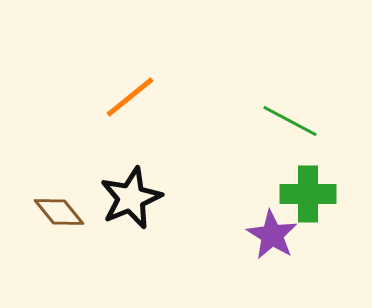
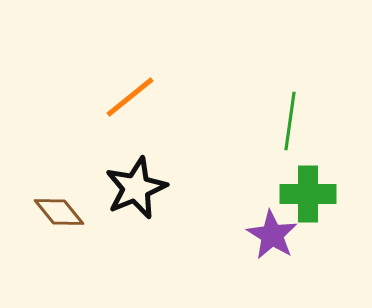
green line: rotated 70 degrees clockwise
black star: moved 5 px right, 10 px up
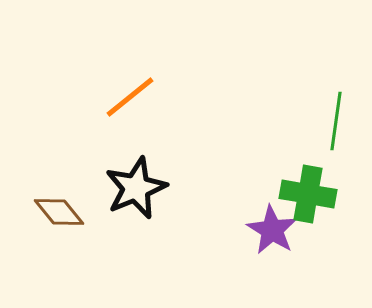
green line: moved 46 px right
green cross: rotated 10 degrees clockwise
purple star: moved 5 px up
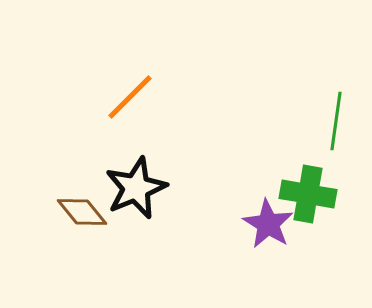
orange line: rotated 6 degrees counterclockwise
brown diamond: moved 23 px right
purple star: moved 4 px left, 6 px up
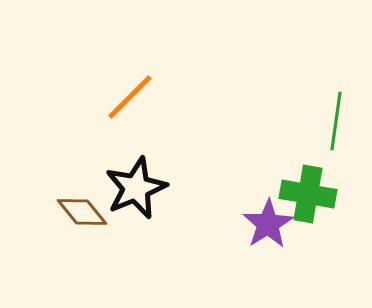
purple star: rotated 9 degrees clockwise
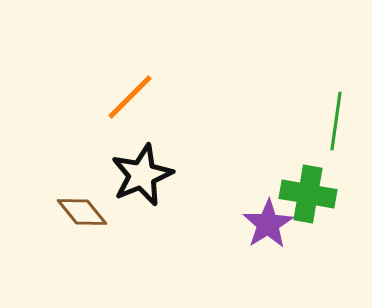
black star: moved 6 px right, 13 px up
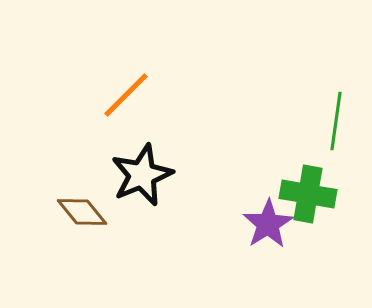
orange line: moved 4 px left, 2 px up
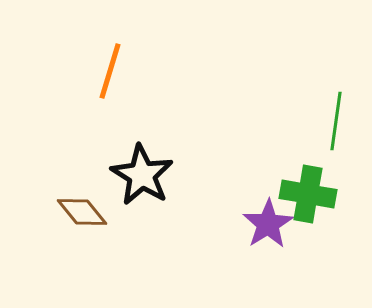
orange line: moved 16 px left, 24 px up; rotated 28 degrees counterclockwise
black star: rotated 18 degrees counterclockwise
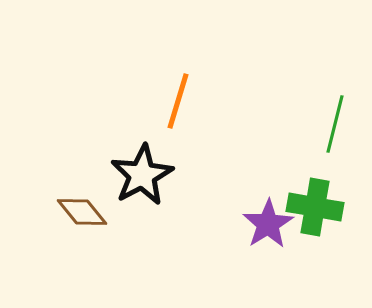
orange line: moved 68 px right, 30 px down
green line: moved 1 px left, 3 px down; rotated 6 degrees clockwise
black star: rotated 12 degrees clockwise
green cross: moved 7 px right, 13 px down
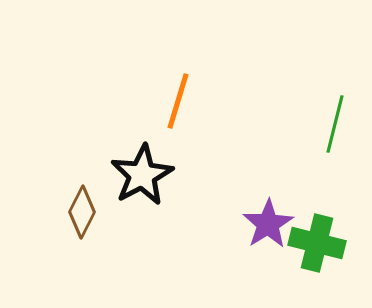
green cross: moved 2 px right, 36 px down; rotated 4 degrees clockwise
brown diamond: rotated 66 degrees clockwise
